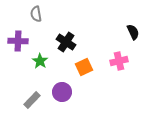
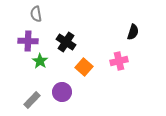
black semicircle: rotated 42 degrees clockwise
purple cross: moved 10 px right
orange square: rotated 24 degrees counterclockwise
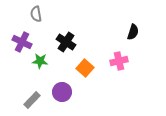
purple cross: moved 6 px left, 1 px down; rotated 24 degrees clockwise
green star: rotated 28 degrees counterclockwise
orange square: moved 1 px right, 1 px down
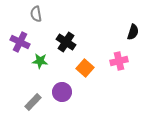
purple cross: moved 2 px left
gray rectangle: moved 1 px right, 2 px down
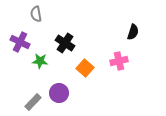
black cross: moved 1 px left, 1 px down
purple circle: moved 3 px left, 1 px down
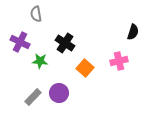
gray rectangle: moved 5 px up
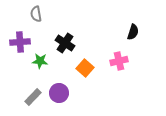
purple cross: rotated 30 degrees counterclockwise
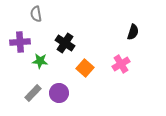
pink cross: moved 2 px right, 3 px down; rotated 18 degrees counterclockwise
gray rectangle: moved 4 px up
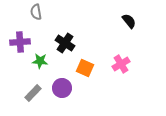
gray semicircle: moved 2 px up
black semicircle: moved 4 px left, 11 px up; rotated 56 degrees counterclockwise
orange square: rotated 18 degrees counterclockwise
purple circle: moved 3 px right, 5 px up
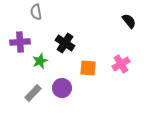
green star: rotated 28 degrees counterclockwise
orange square: moved 3 px right; rotated 18 degrees counterclockwise
